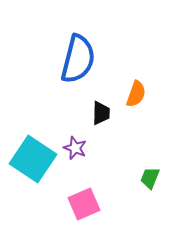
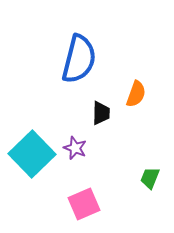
blue semicircle: moved 1 px right
cyan square: moved 1 px left, 5 px up; rotated 12 degrees clockwise
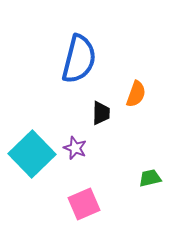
green trapezoid: rotated 55 degrees clockwise
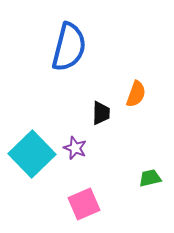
blue semicircle: moved 10 px left, 12 px up
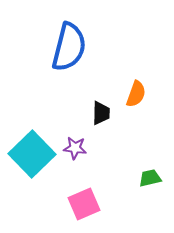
purple star: rotated 15 degrees counterclockwise
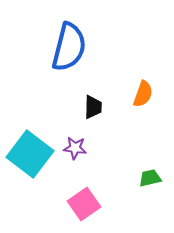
orange semicircle: moved 7 px right
black trapezoid: moved 8 px left, 6 px up
cyan square: moved 2 px left; rotated 9 degrees counterclockwise
pink square: rotated 12 degrees counterclockwise
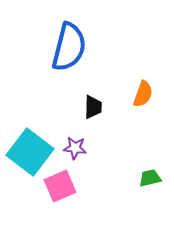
cyan square: moved 2 px up
pink square: moved 24 px left, 18 px up; rotated 12 degrees clockwise
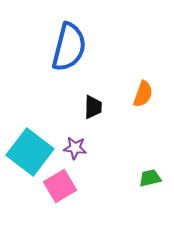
pink square: rotated 8 degrees counterclockwise
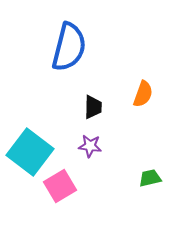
purple star: moved 15 px right, 2 px up
